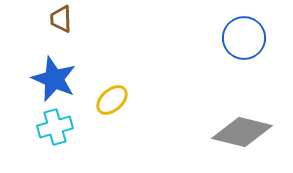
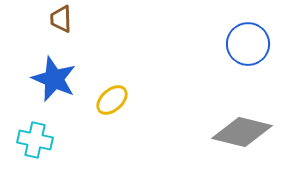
blue circle: moved 4 px right, 6 px down
cyan cross: moved 20 px left, 13 px down; rotated 28 degrees clockwise
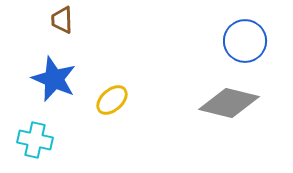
brown trapezoid: moved 1 px right, 1 px down
blue circle: moved 3 px left, 3 px up
gray diamond: moved 13 px left, 29 px up
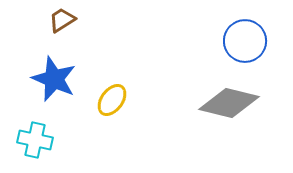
brown trapezoid: rotated 60 degrees clockwise
yellow ellipse: rotated 12 degrees counterclockwise
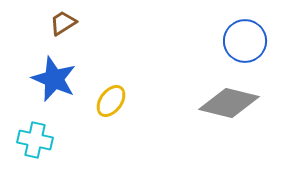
brown trapezoid: moved 1 px right, 3 px down
yellow ellipse: moved 1 px left, 1 px down
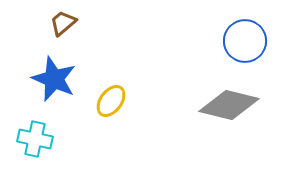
brown trapezoid: rotated 8 degrees counterclockwise
gray diamond: moved 2 px down
cyan cross: moved 1 px up
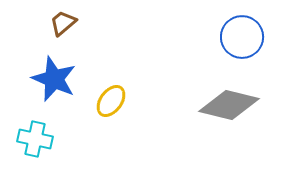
blue circle: moved 3 px left, 4 px up
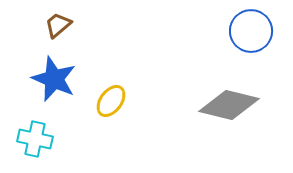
brown trapezoid: moved 5 px left, 2 px down
blue circle: moved 9 px right, 6 px up
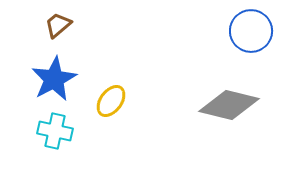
blue star: rotated 21 degrees clockwise
cyan cross: moved 20 px right, 8 px up
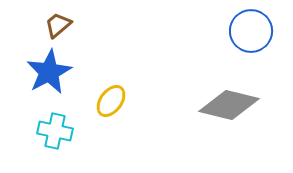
blue star: moved 5 px left, 7 px up
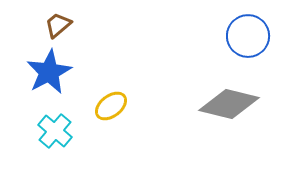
blue circle: moved 3 px left, 5 px down
yellow ellipse: moved 5 px down; rotated 16 degrees clockwise
gray diamond: moved 1 px up
cyan cross: rotated 28 degrees clockwise
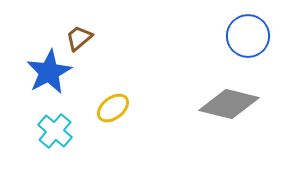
brown trapezoid: moved 21 px right, 13 px down
yellow ellipse: moved 2 px right, 2 px down
